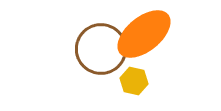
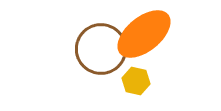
yellow hexagon: moved 2 px right
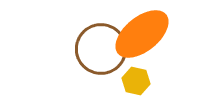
orange ellipse: moved 2 px left
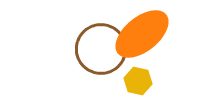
yellow hexagon: moved 2 px right
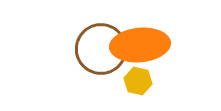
orange ellipse: moved 2 px left, 11 px down; rotated 34 degrees clockwise
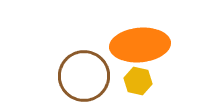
brown circle: moved 17 px left, 27 px down
